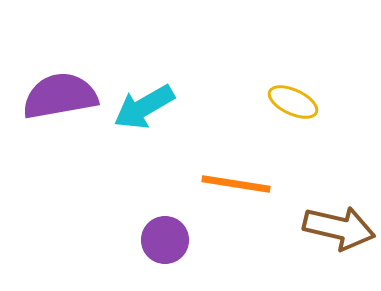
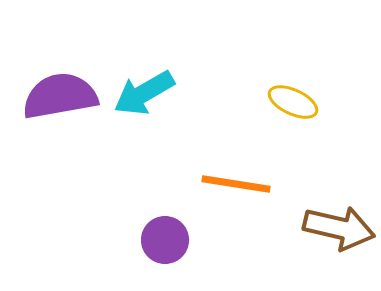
cyan arrow: moved 14 px up
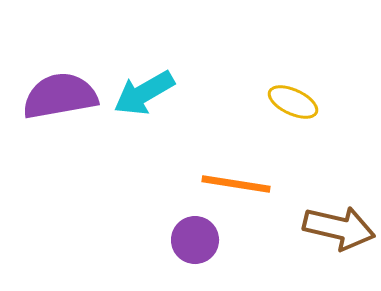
purple circle: moved 30 px right
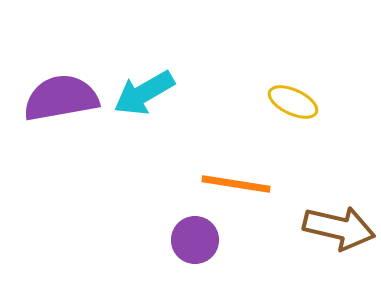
purple semicircle: moved 1 px right, 2 px down
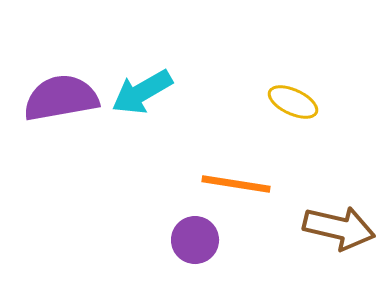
cyan arrow: moved 2 px left, 1 px up
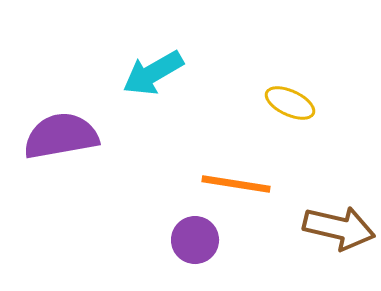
cyan arrow: moved 11 px right, 19 px up
purple semicircle: moved 38 px down
yellow ellipse: moved 3 px left, 1 px down
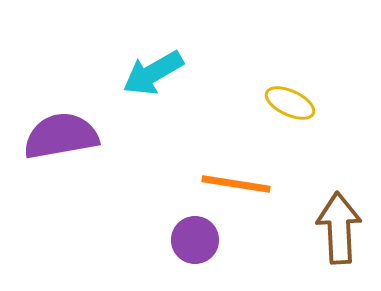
brown arrow: rotated 106 degrees counterclockwise
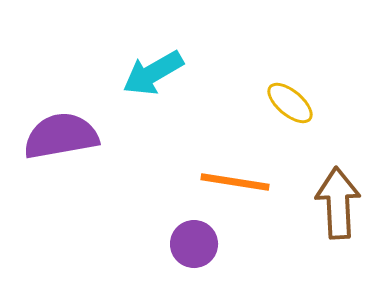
yellow ellipse: rotated 15 degrees clockwise
orange line: moved 1 px left, 2 px up
brown arrow: moved 1 px left, 25 px up
purple circle: moved 1 px left, 4 px down
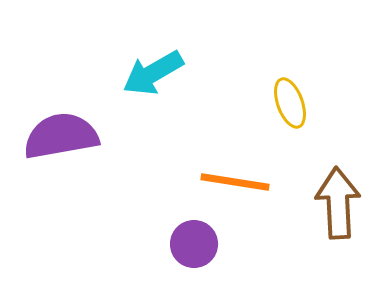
yellow ellipse: rotated 30 degrees clockwise
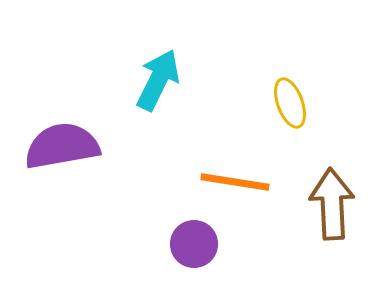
cyan arrow: moved 5 px right, 7 px down; rotated 146 degrees clockwise
purple semicircle: moved 1 px right, 10 px down
brown arrow: moved 6 px left, 1 px down
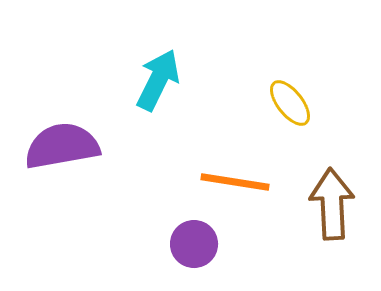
yellow ellipse: rotated 18 degrees counterclockwise
